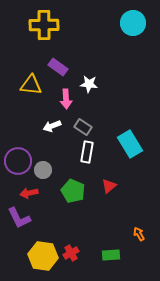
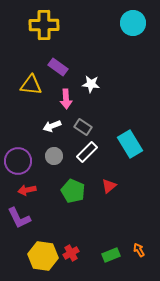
white star: moved 2 px right
white rectangle: rotated 35 degrees clockwise
gray circle: moved 11 px right, 14 px up
red arrow: moved 2 px left, 3 px up
orange arrow: moved 16 px down
green rectangle: rotated 18 degrees counterclockwise
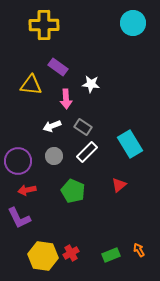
red triangle: moved 10 px right, 1 px up
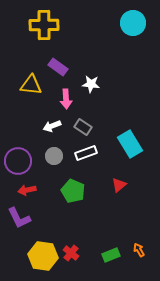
white rectangle: moved 1 px left, 1 px down; rotated 25 degrees clockwise
red cross: rotated 21 degrees counterclockwise
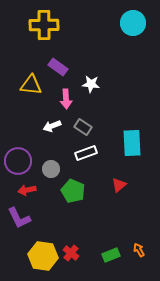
cyan rectangle: moved 2 px right, 1 px up; rotated 28 degrees clockwise
gray circle: moved 3 px left, 13 px down
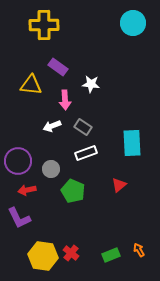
pink arrow: moved 1 px left, 1 px down
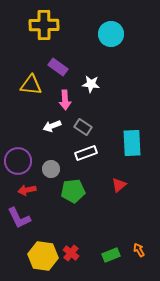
cyan circle: moved 22 px left, 11 px down
green pentagon: rotated 30 degrees counterclockwise
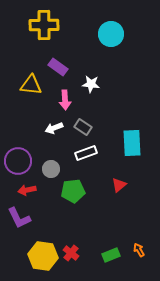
white arrow: moved 2 px right, 2 px down
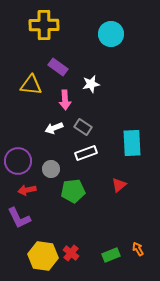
white star: rotated 18 degrees counterclockwise
orange arrow: moved 1 px left, 1 px up
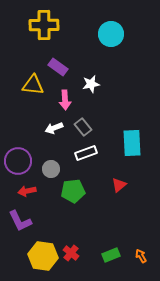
yellow triangle: moved 2 px right
gray rectangle: rotated 18 degrees clockwise
red arrow: moved 1 px down
purple L-shape: moved 1 px right, 3 px down
orange arrow: moved 3 px right, 7 px down
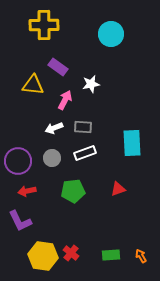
pink arrow: rotated 150 degrees counterclockwise
gray rectangle: rotated 48 degrees counterclockwise
white rectangle: moved 1 px left
gray circle: moved 1 px right, 11 px up
red triangle: moved 1 px left, 4 px down; rotated 21 degrees clockwise
green rectangle: rotated 18 degrees clockwise
